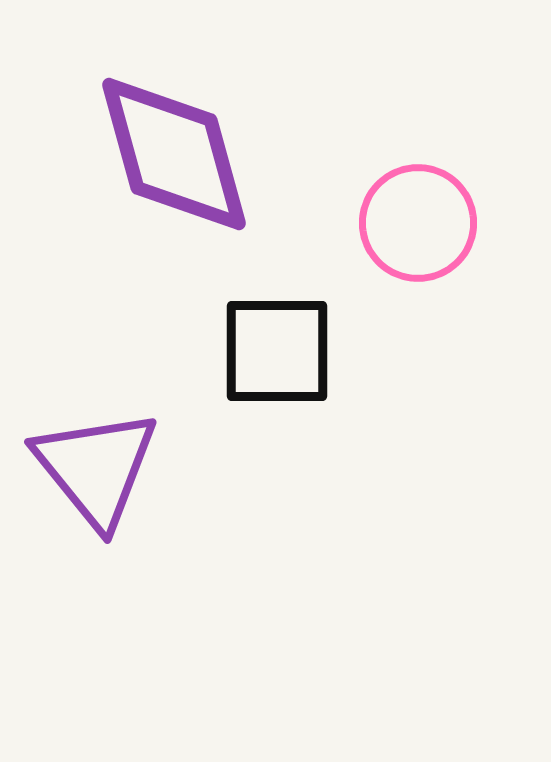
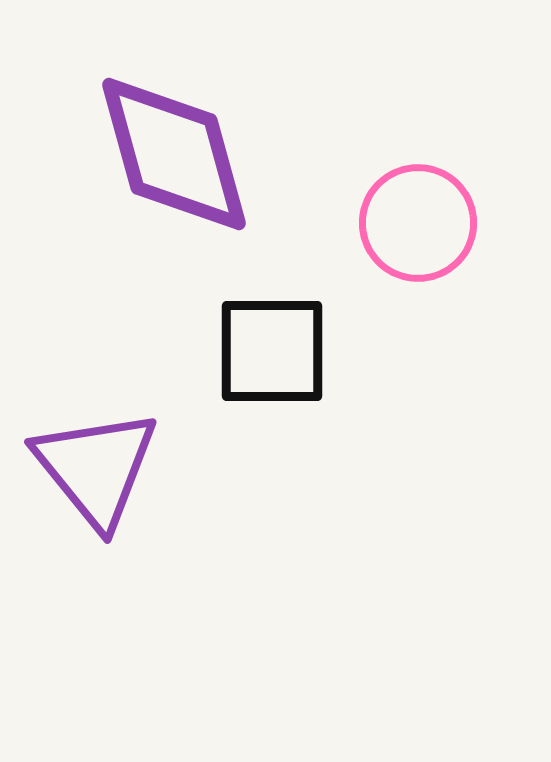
black square: moved 5 px left
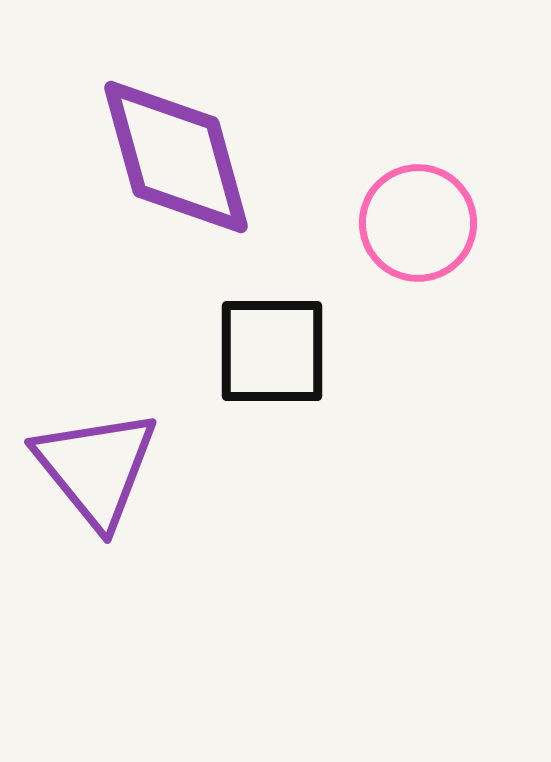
purple diamond: moved 2 px right, 3 px down
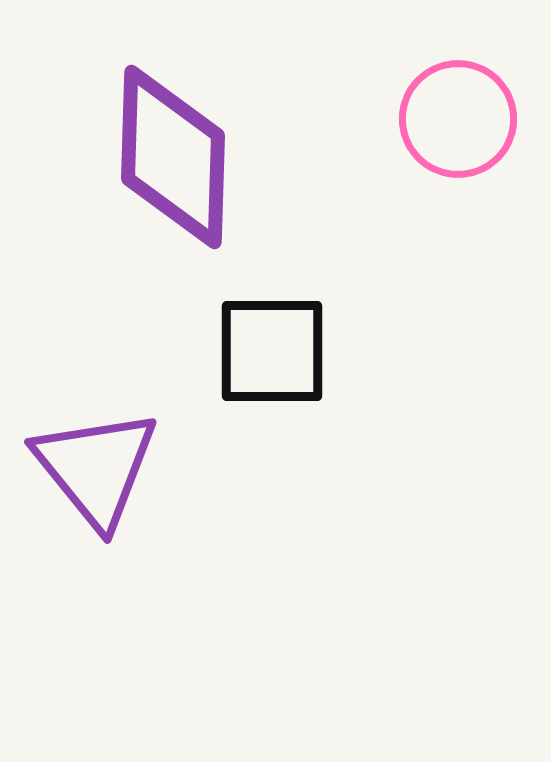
purple diamond: moved 3 px left; rotated 17 degrees clockwise
pink circle: moved 40 px right, 104 px up
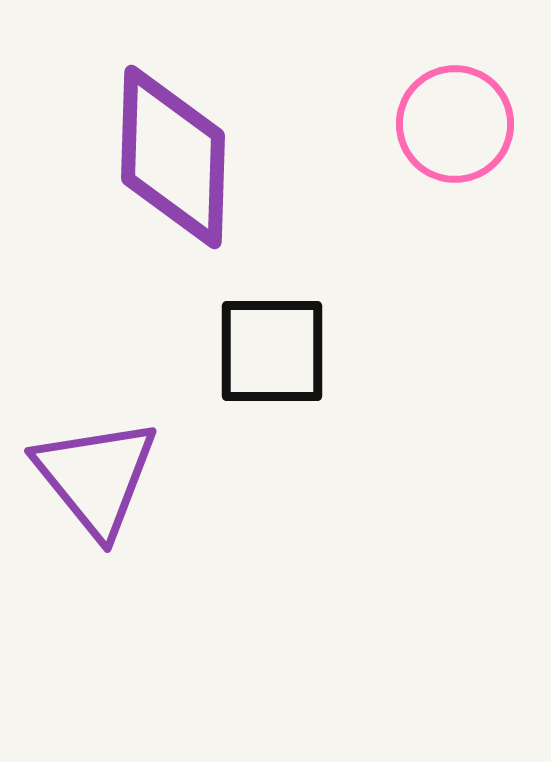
pink circle: moved 3 px left, 5 px down
purple triangle: moved 9 px down
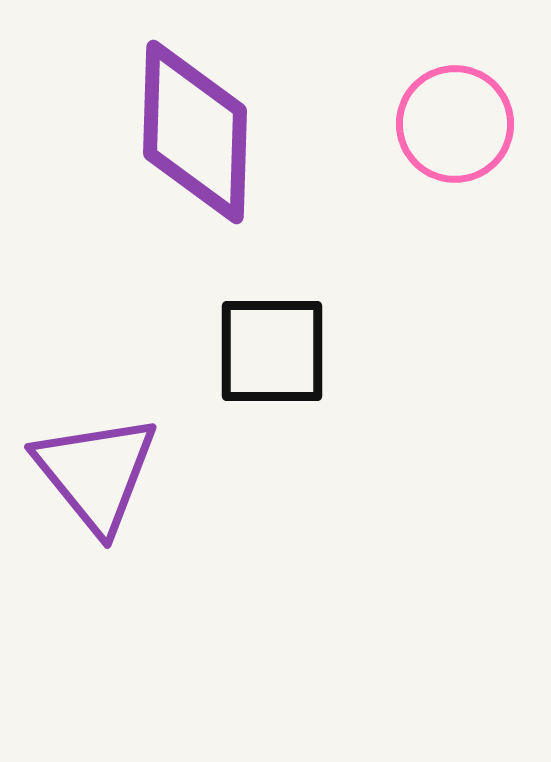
purple diamond: moved 22 px right, 25 px up
purple triangle: moved 4 px up
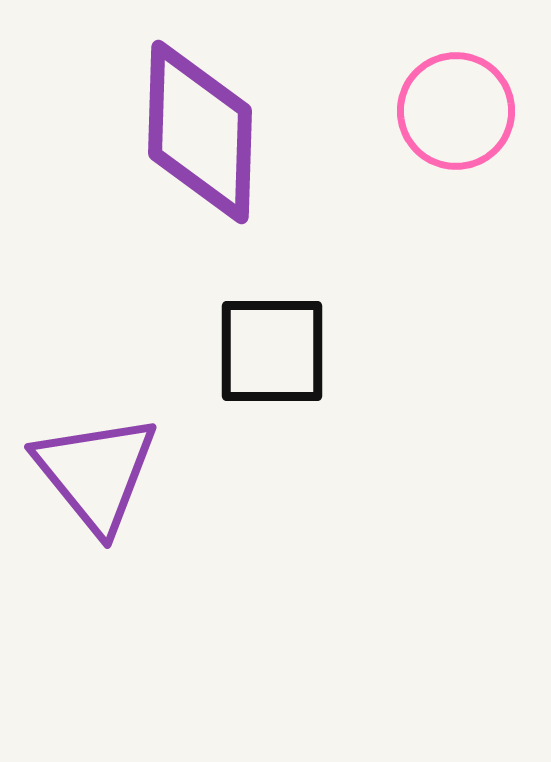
pink circle: moved 1 px right, 13 px up
purple diamond: moved 5 px right
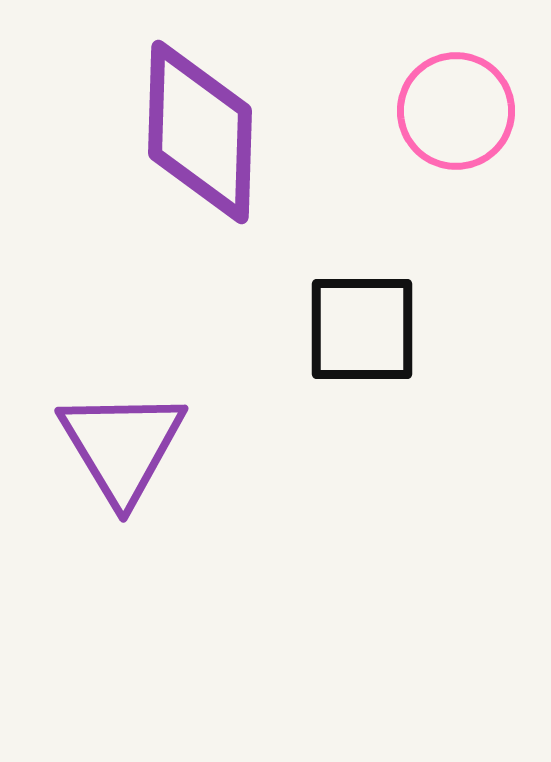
black square: moved 90 px right, 22 px up
purple triangle: moved 26 px right, 27 px up; rotated 8 degrees clockwise
